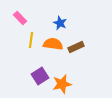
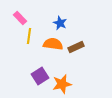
yellow line: moved 2 px left, 4 px up
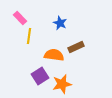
orange semicircle: moved 1 px right, 11 px down
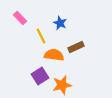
yellow line: moved 12 px right; rotated 35 degrees counterclockwise
orange star: moved 1 px down
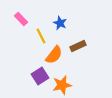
pink rectangle: moved 1 px right, 1 px down
brown rectangle: moved 2 px right, 1 px up
orange semicircle: rotated 120 degrees clockwise
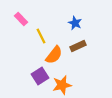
blue star: moved 15 px right
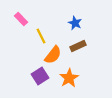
orange semicircle: moved 1 px left
orange star: moved 7 px right, 7 px up; rotated 18 degrees counterclockwise
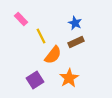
brown rectangle: moved 2 px left, 4 px up
purple square: moved 5 px left, 4 px down
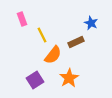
pink rectangle: moved 1 px right; rotated 24 degrees clockwise
blue star: moved 16 px right
yellow line: moved 1 px right, 1 px up
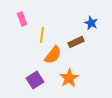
yellow line: rotated 35 degrees clockwise
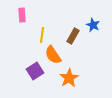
pink rectangle: moved 4 px up; rotated 16 degrees clockwise
blue star: moved 2 px right, 2 px down
brown rectangle: moved 3 px left, 6 px up; rotated 35 degrees counterclockwise
orange semicircle: rotated 108 degrees clockwise
purple square: moved 9 px up
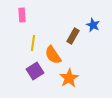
yellow line: moved 9 px left, 8 px down
